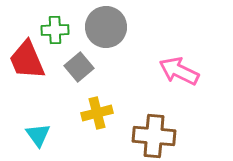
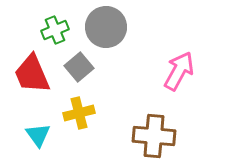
green cross: rotated 20 degrees counterclockwise
red trapezoid: moved 5 px right, 14 px down
pink arrow: rotated 93 degrees clockwise
yellow cross: moved 18 px left
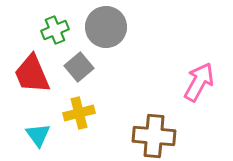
pink arrow: moved 20 px right, 11 px down
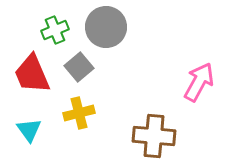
cyan triangle: moved 9 px left, 5 px up
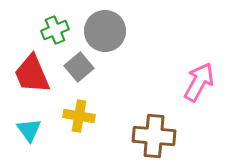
gray circle: moved 1 px left, 4 px down
yellow cross: moved 3 px down; rotated 24 degrees clockwise
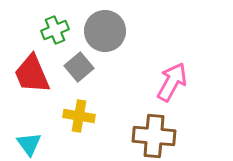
pink arrow: moved 27 px left
cyan triangle: moved 14 px down
